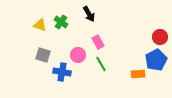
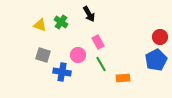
orange rectangle: moved 15 px left, 4 px down
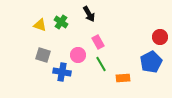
blue pentagon: moved 5 px left, 2 px down
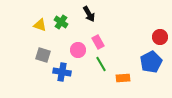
pink circle: moved 5 px up
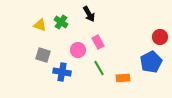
green line: moved 2 px left, 4 px down
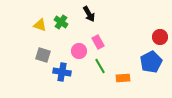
pink circle: moved 1 px right, 1 px down
green line: moved 1 px right, 2 px up
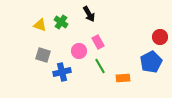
blue cross: rotated 24 degrees counterclockwise
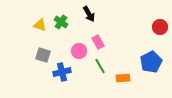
red circle: moved 10 px up
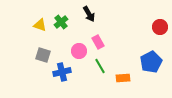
green cross: rotated 16 degrees clockwise
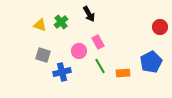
orange rectangle: moved 5 px up
